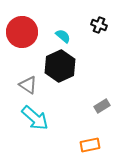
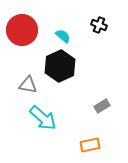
red circle: moved 2 px up
gray triangle: rotated 24 degrees counterclockwise
cyan arrow: moved 8 px right
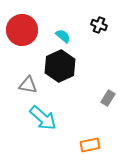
gray rectangle: moved 6 px right, 8 px up; rotated 28 degrees counterclockwise
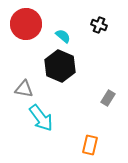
red circle: moved 4 px right, 6 px up
black hexagon: rotated 12 degrees counterclockwise
gray triangle: moved 4 px left, 4 px down
cyan arrow: moved 2 px left; rotated 12 degrees clockwise
orange rectangle: rotated 66 degrees counterclockwise
